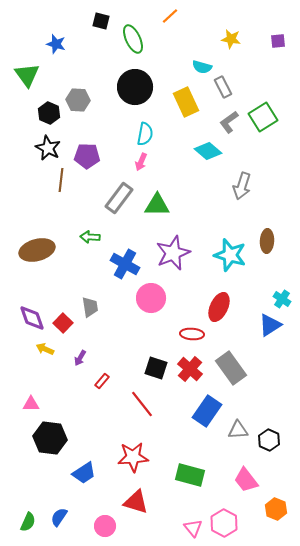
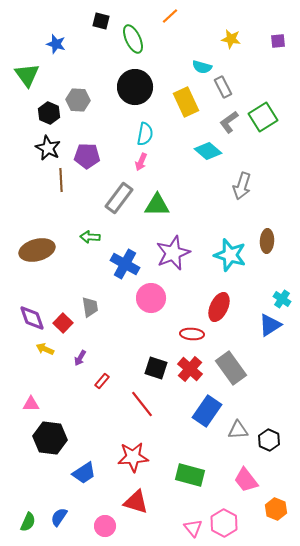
brown line at (61, 180): rotated 10 degrees counterclockwise
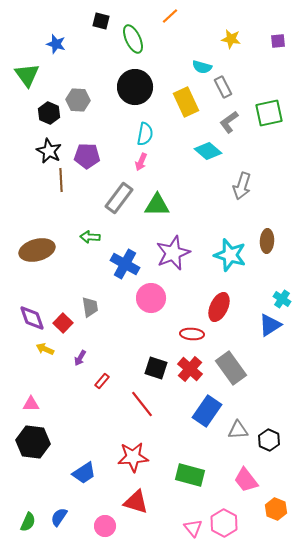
green square at (263, 117): moved 6 px right, 4 px up; rotated 20 degrees clockwise
black star at (48, 148): moved 1 px right, 3 px down
black hexagon at (50, 438): moved 17 px left, 4 px down
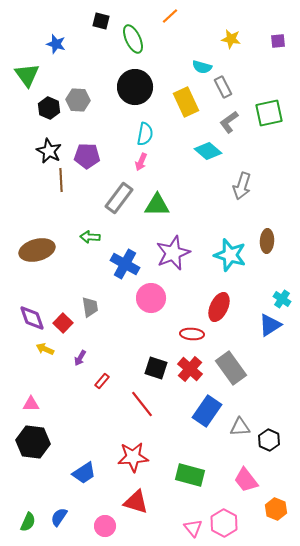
black hexagon at (49, 113): moved 5 px up
gray triangle at (238, 430): moved 2 px right, 3 px up
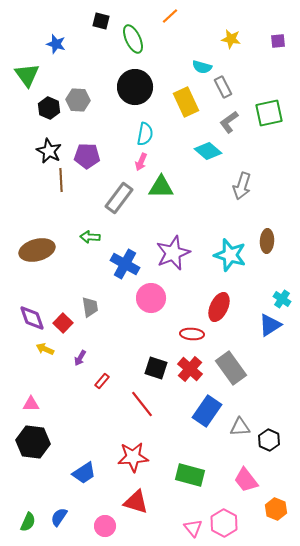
green triangle at (157, 205): moved 4 px right, 18 px up
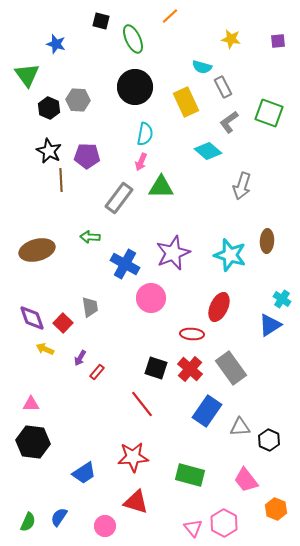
green square at (269, 113): rotated 32 degrees clockwise
red rectangle at (102, 381): moved 5 px left, 9 px up
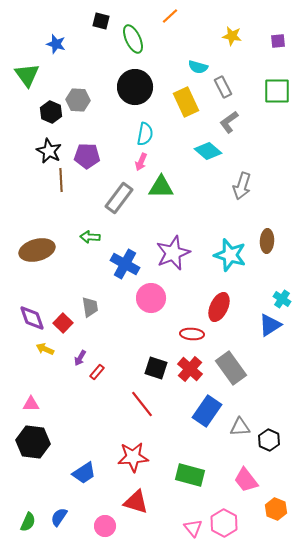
yellow star at (231, 39): moved 1 px right, 3 px up
cyan semicircle at (202, 67): moved 4 px left
black hexagon at (49, 108): moved 2 px right, 4 px down
green square at (269, 113): moved 8 px right, 22 px up; rotated 20 degrees counterclockwise
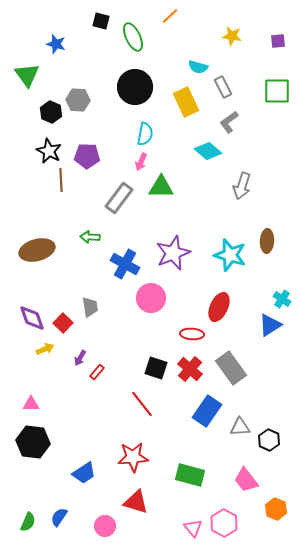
green ellipse at (133, 39): moved 2 px up
yellow arrow at (45, 349): rotated 132 degrees clockwise
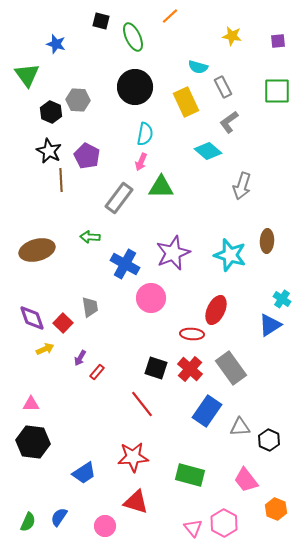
purple pentagon at (87, 156): rotated 25 degrees clockwise
red ellipse at (219, 307): moved 3 px left, 3 px down
